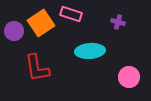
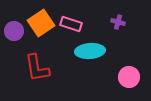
pink rectangle: moved 10 px down
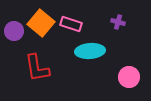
orange square: rotated 16 degrees counterclockwise
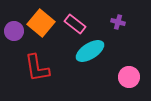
pink rectangle: moved 4 px right; rotated 20 degrees clockwise
cyan ellipse: rotated 28 degrees counterclockwise
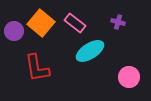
pink rectangle: moved 1 px up
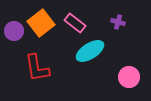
orange square: rotated 12 degrees clockwise
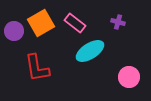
orange square: rotated 8 degrees clockwise
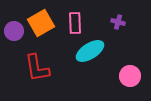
pink rectangle: rotated 50 degrees clockwise
pink circle: moved 1 px right, 1 px up
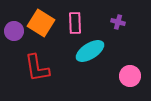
orange square: rotated 28 degrees counterclockwise
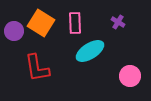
purple cross: rotated 16 degrees clockwise
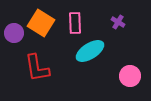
purple circle: moved 2 px down
